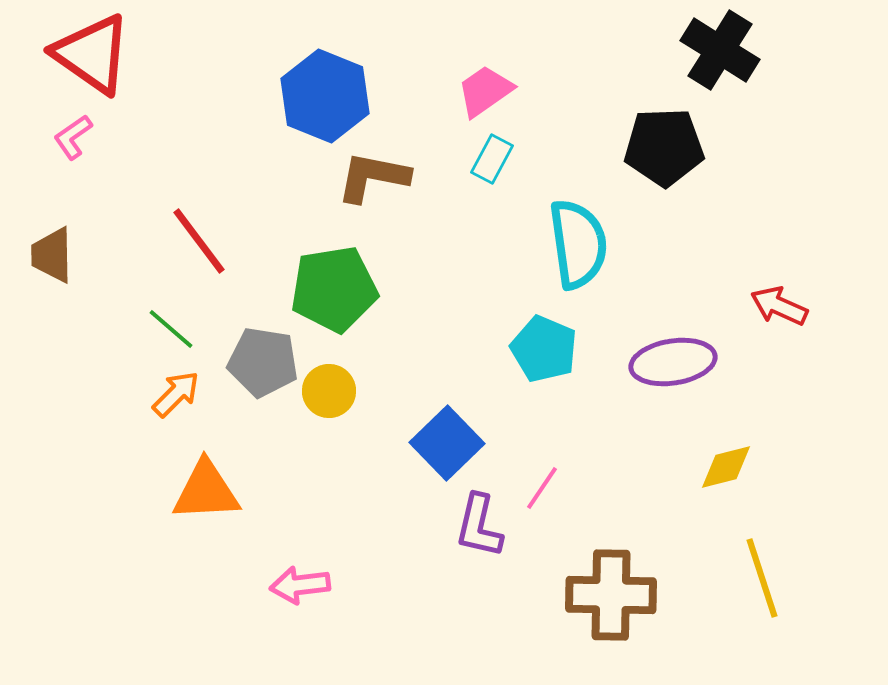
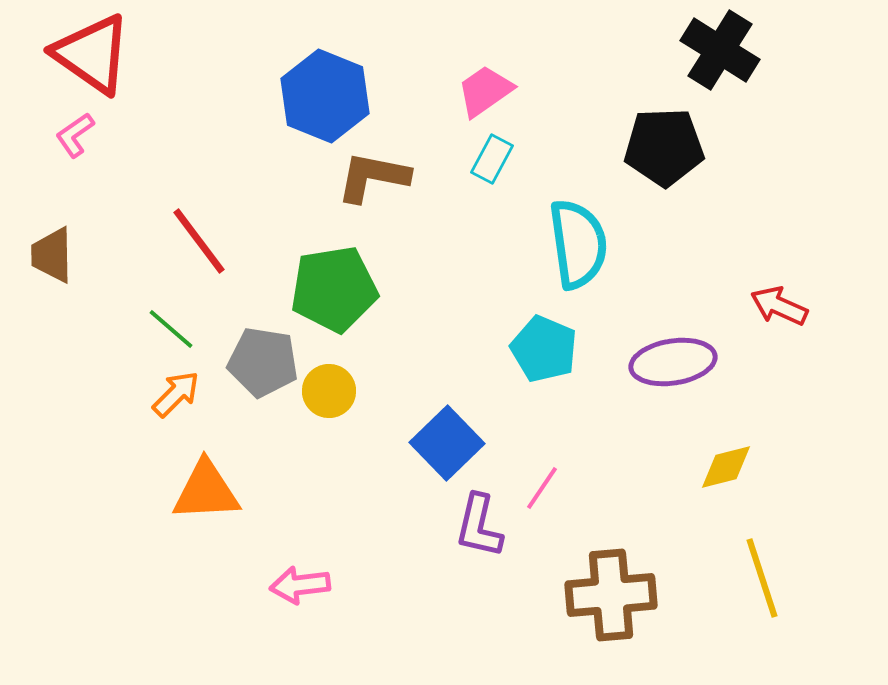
pink L-shape: moved 2 px right, 2 px up
brown cross: rotated 6 degrees counterclockwise
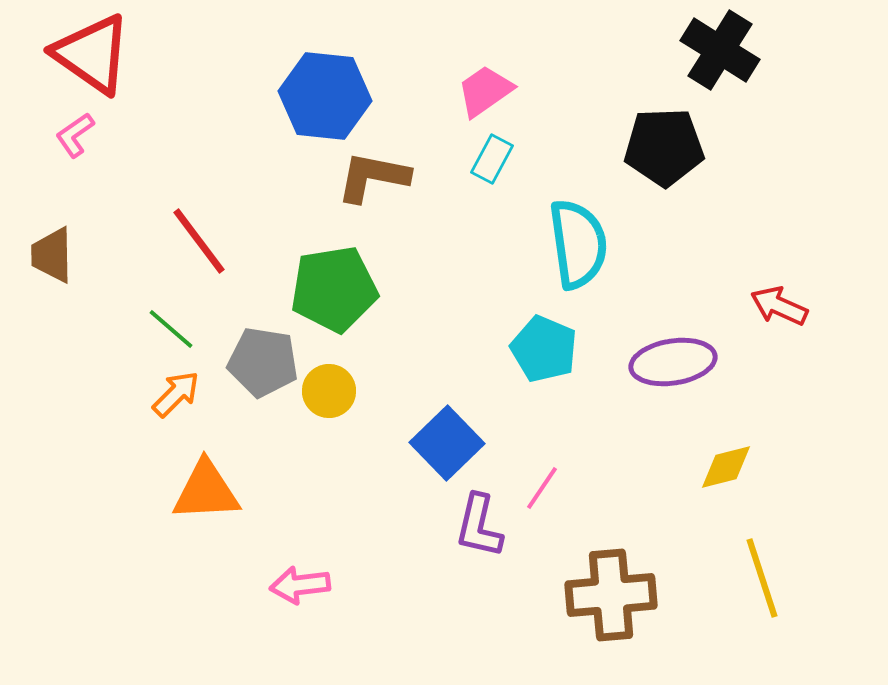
blue hexagon: rotated 16 degrees counterclockwise
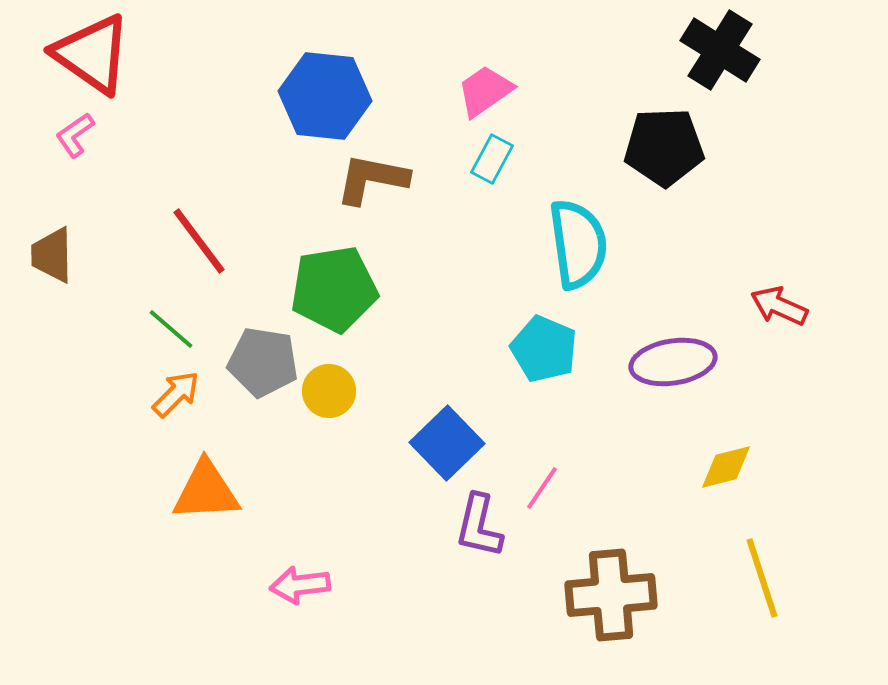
brown L-shape: moved 1 px left, 2 px down
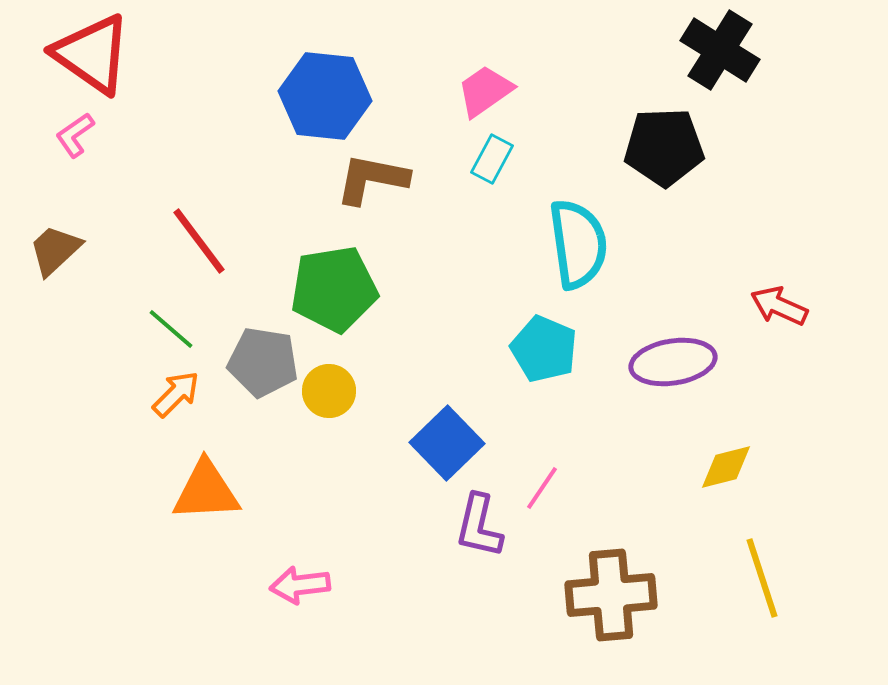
brown trapezoid: moved 3 px right, 5 px up; rotated 48 degrees clockwise
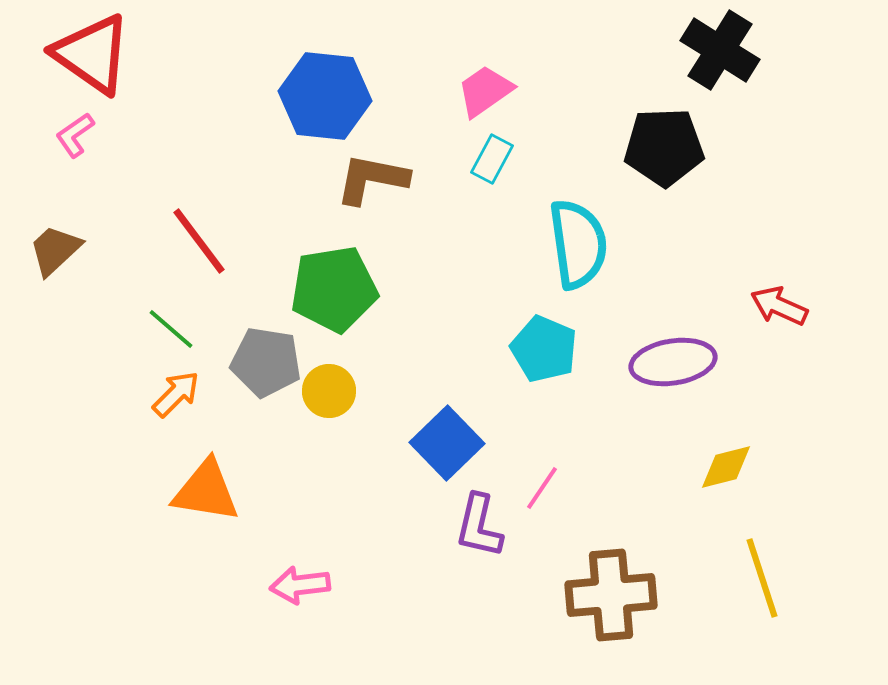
gray pentagon: moved 3 px right
orange triangle: rotated 12 degrees clockwise
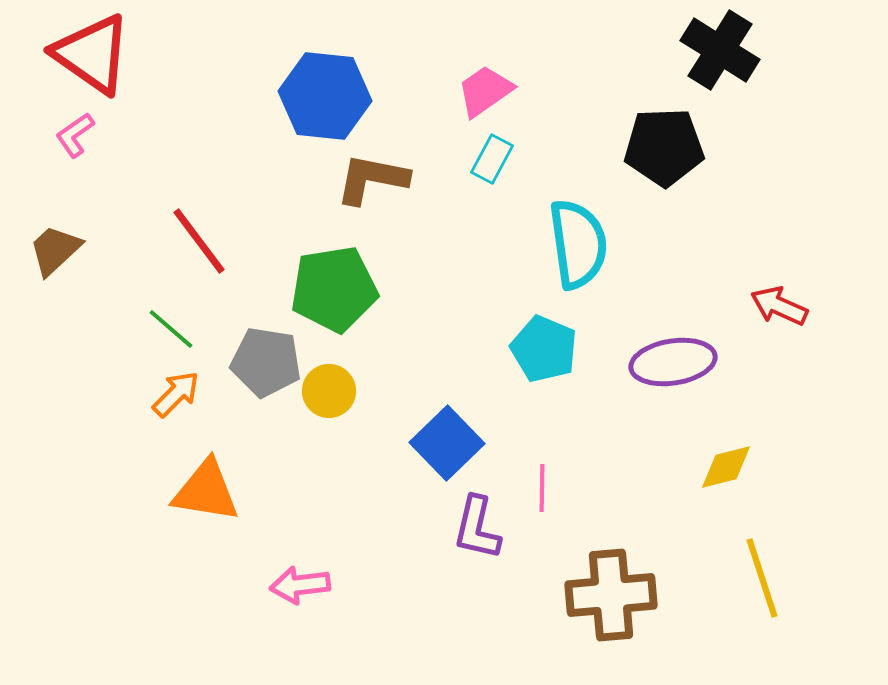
pink line: rotated 33 degrees counterclockwise
purple L-shape: moved 2 px left, 2 px down
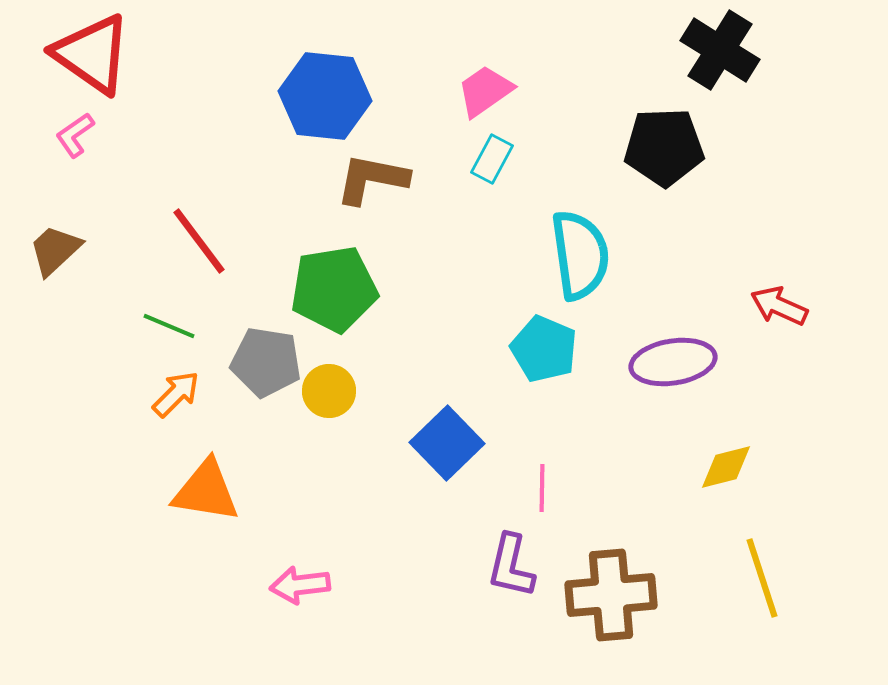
cyan semicircle: moved 2 px right, 11 px down
green line: moved 2 px left, 3 px up; rotated 18 degrees counterclockwise
purple L-shape: moved 34 px right, 38 px down
